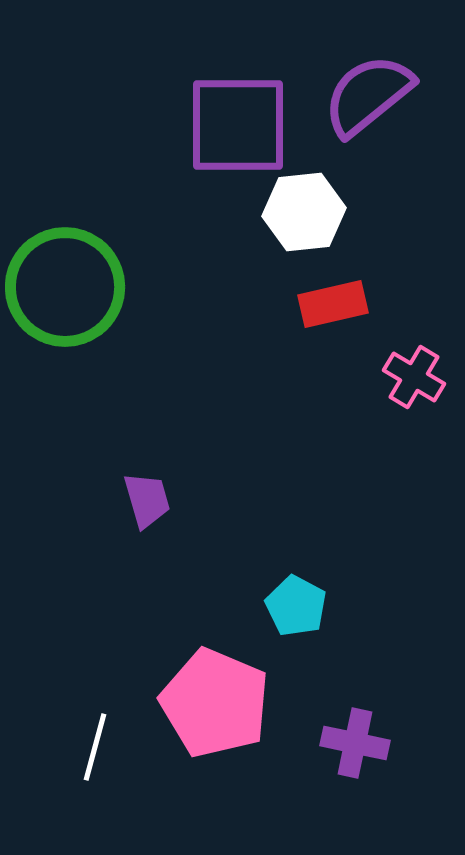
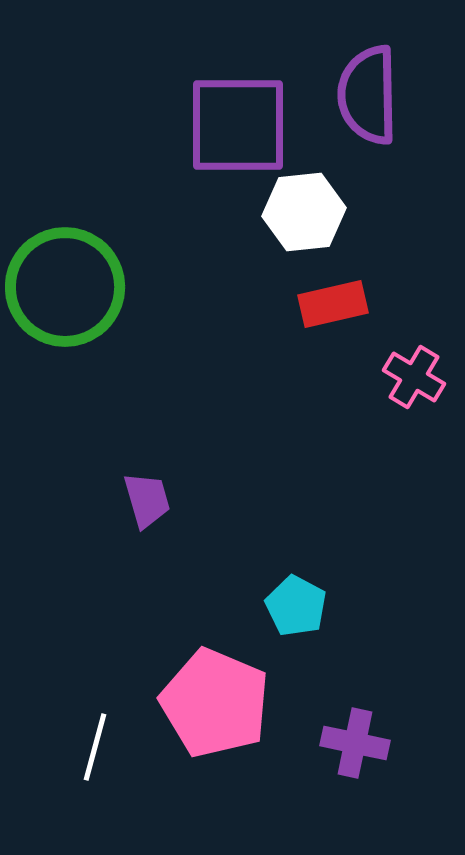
purple semicircle: rotated 52 degrees counterclockwise
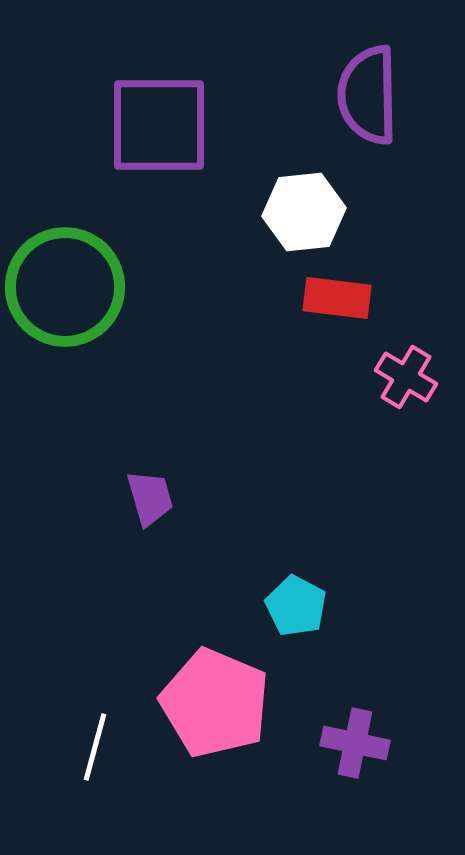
purple square: moved 79 px left
red rectangle: moved 4 px right, 6 px up; rotated 20 degrees clockwise
pink cross: moved 8 px left
purple trapezoid: moved 3 px right, 2 px up
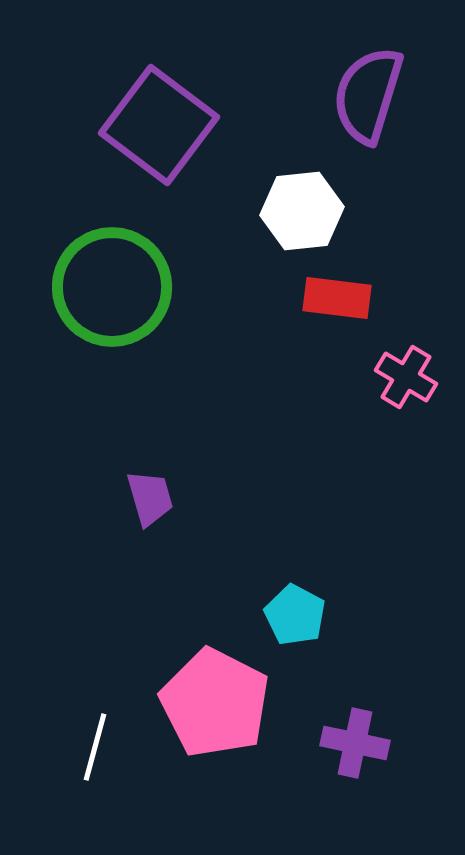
purple semicircle: rotated 18 degrees clockwise
purple square: rotated 37 degrees clockwise
white hexagon: moved 2 px left, 1 px up
green circle: moved 47 px right
cyan pentagon: moved 1 px left, 9 px down
pink pentagon: rotated 4 degrees clockwise
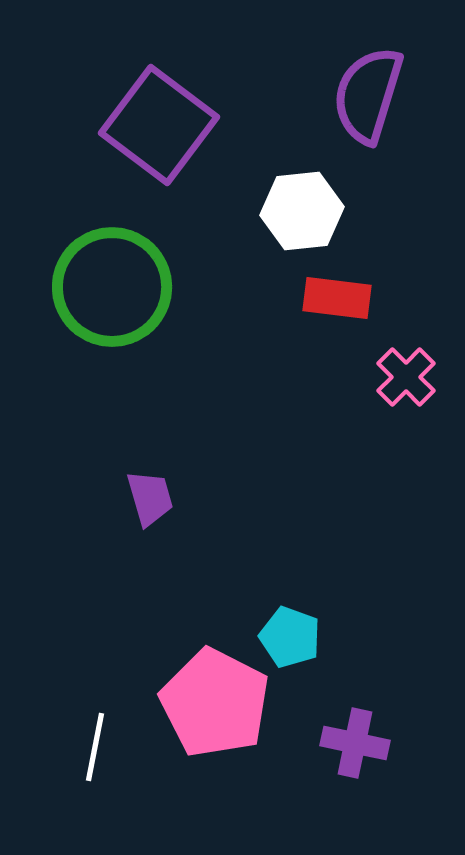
pink cross: rotated 14 degrees clockwise
cyan pentagon: moved 5 px left, 22 px down; rotated 8 degrees counterclockwise
white line: rotated 4 degrees counterclockwise
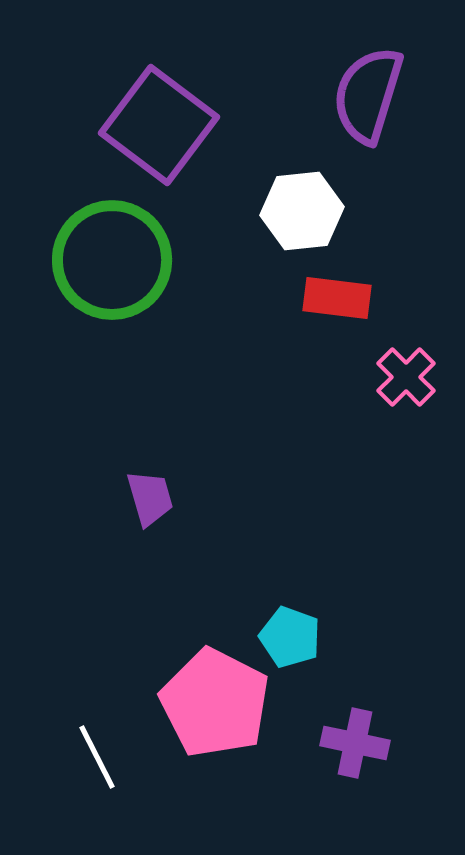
green circle: moved 27 px up
white line: moved 2 px right, 10 px down; rotated 38 degrees counterclockwise
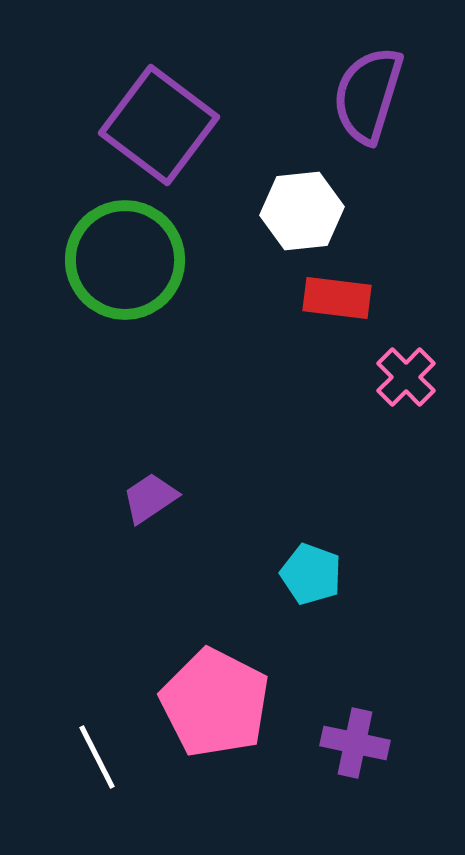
green circle: moved 13 px right
purple trapezoid: rotated 108 degrees counterclockwise
cyan pentagon: moved 21 px right, 63 px up
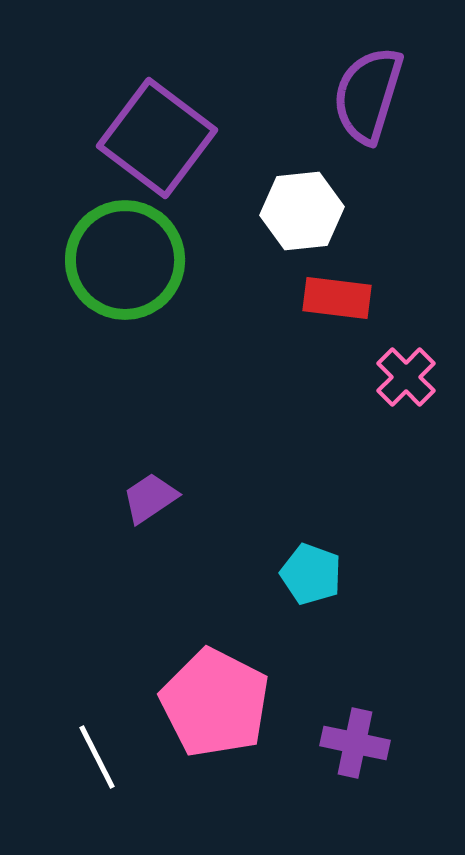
purple square: moved 2 px left, 13 px down
